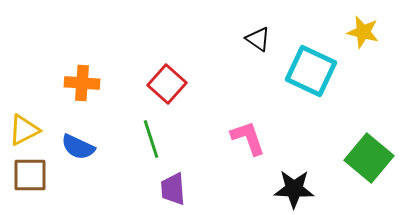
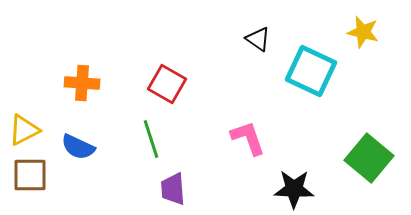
red square: rotated 12 degrees counterclockwise
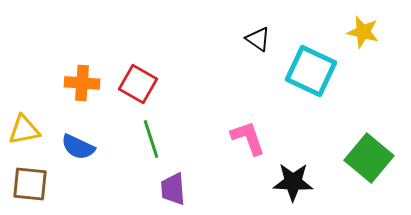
red square: moved 29 px left
yellow triangle: rotated 16 degrees clockwise
brown square: moved 9 px down; rotated 6 degrees clockwise
black star: moved 1 px left, 7 px up
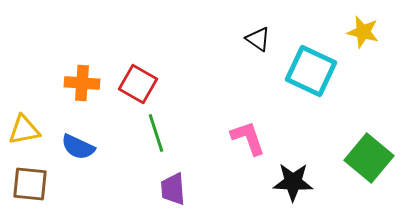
green line: moved 5 px right, 6 px up
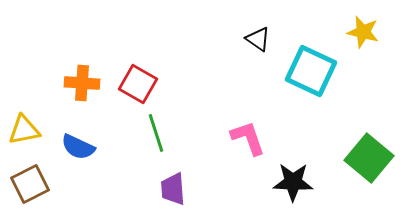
brown square: rotated 33 degrees counterclockwise
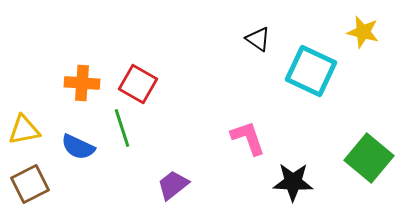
green line: moved 34 px left, 5 px up
purple trapezoid: moved 4 px up; rotated 56 degrees clockwise
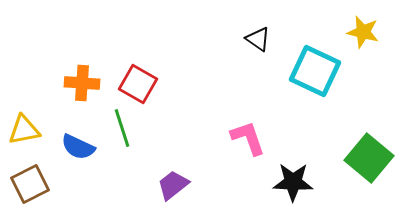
cyan square: moved 4 px right
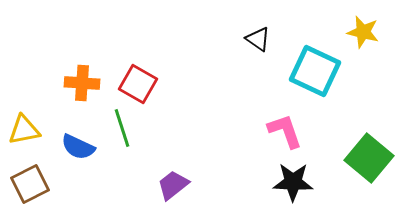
pink L-shape: moved 37 px right, 7 px up
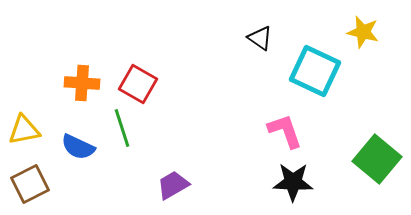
black triangle: moved 2 px right, 1 px up
green square: moved 8 px right, 1 px down
purple trapezoid: rotated 8 degrees clockwise
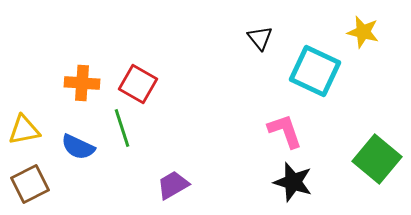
black triangle: rotated 16 degrees clockwise
black star: rotated 15 degrees clockwise
